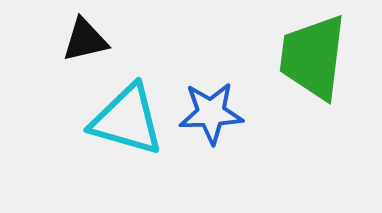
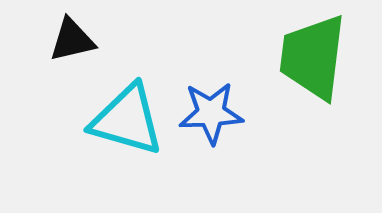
black triangle: moved 13 px left
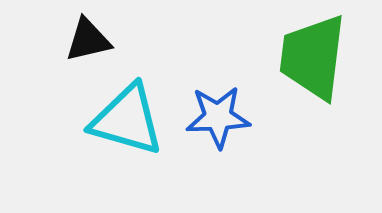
black triangle: moved 16 px right
blue star: moved 7 px right, 4 px down
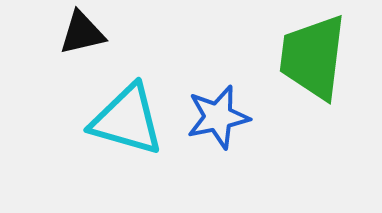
black triangle: moved 6 px left, 7 px up
blue star: rotated 10 degrees counterclockwise
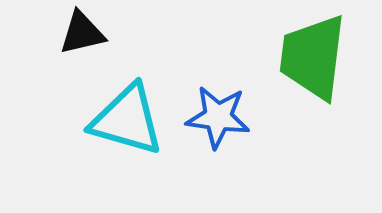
blue star: rotated 20 degrees clockwise
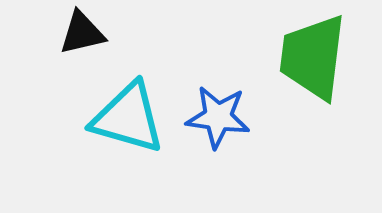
cyan triangle: moved 1 px right, 2 px up
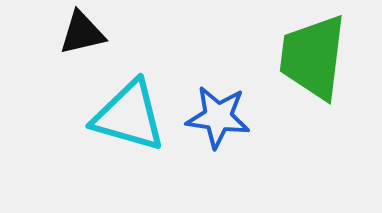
cyan triangle: moved 1 px right, 2 px up
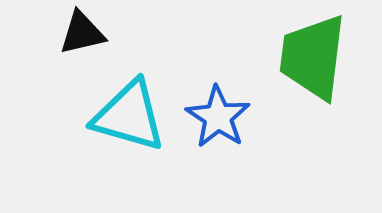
blue star: rotated 26 degrees clockwise
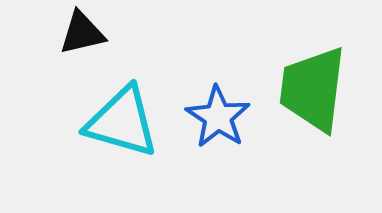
green trapezoid: moved 32 px down
cyan triangle: moved 7 px left, 6 px down
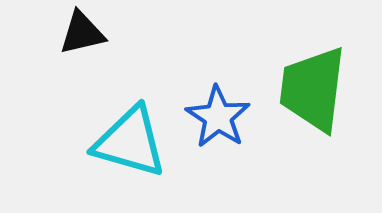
cyan triangle: moved 8 px right, 20 px down
